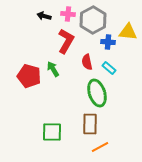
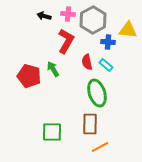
yellow triangle: moved 2 px up
cyan rectangle: moved 3 px left, 3 px up
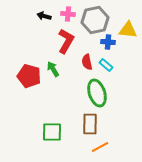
gray hexagon: moved 2 px right; rotated 16 degrees clockwise
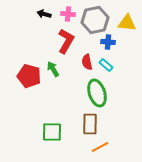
black arrow: moved 2 px up
yellow triangle: moved 1 px left, 7 px up
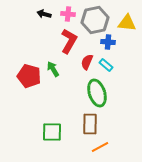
red L-shape: moved 3 px right
red semicircle: rotated 35 degrees clockwise
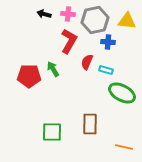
yellow triangle: moved 2 px up
cyan rectangle: moved 5 px down; rotated 24 degrees counterclockwise
red pentagon: rotated 15 degrees counterclockwise
green ellipse: moved 25 px right; rotated 44 degrees counterclockwise
orange line: moved 24 px right; rotated 42 degrees clockwise
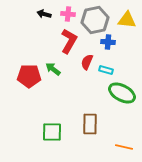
yellow triangle: moved 1 px up
green arrow: rotated 21 degrees counterclockwise
